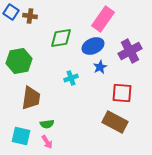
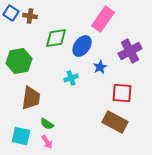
blue square: moved 1 px down
green diamond: moved 5 px left
blue ellipse: moved 11 px left; rotated 30 degrees counterclockwise
green semicircle: rotated 40 degrees clockwise
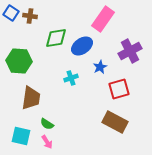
blue ellipse: rotated 20 degrees clockwise
green hexagon: rotated 15 degrees clockwise
red square: moved 3 px left, 4 px up; rotated 20 degrees counterclockwise
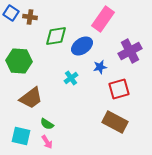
brown cross: moved 1 px down
green diamond: moved 2 px up
blue star: rotated 16 degrees clockwise
cyan cross: rotated 16 degrees counterclockwise
brown trapezoid: rotated 45 degrees clockwise
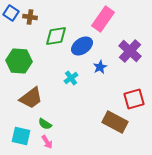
purple cross: rotated 20 degrees counterclockwise
blue star: rotated 16 degrees counterclockwise
red square: moved 15 px right, 10 px down
green semicircle: moved 2 px left
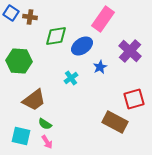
brown trapezoid: moved 3 px right, 2 px down
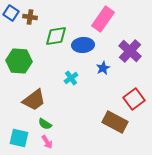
blue ellipse: moved 1 px right, 1 px up; rotated 30 degrees clockwise
blue star: moved 3 px right, 1 px down
red square: rotated 20 degrees counterclockwise
cyan square: moved 2 px left, 2 px down
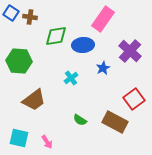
green semicircle: moved 35 px right, 4 px up
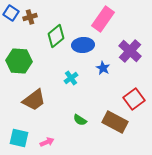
brown cross: rotated 24 degrees counterclockwise
green diamond: rotated 30 degrees counterclockwise
blue star: rotated 16 degrees counterclockwise
pink arrow: rotated 80 degrees counterclockwise
